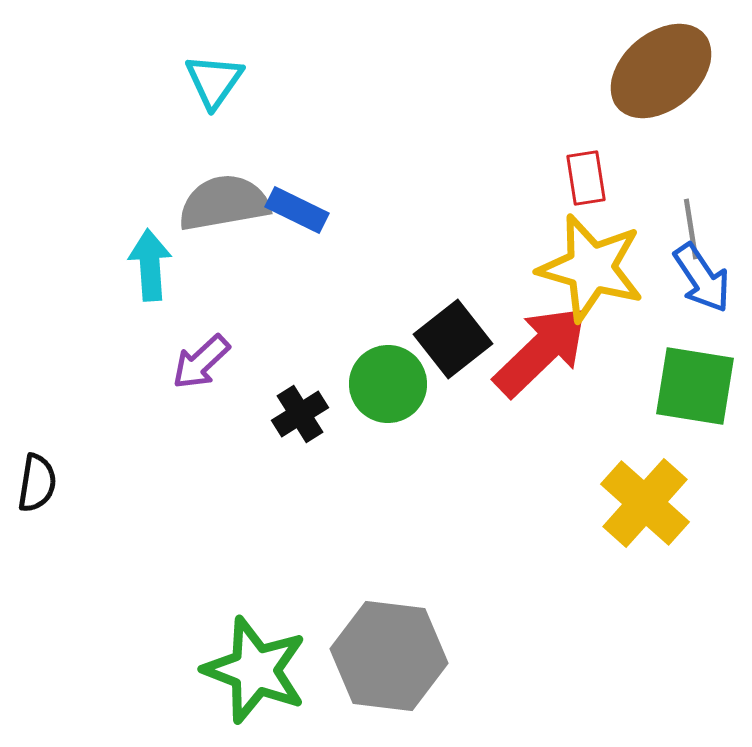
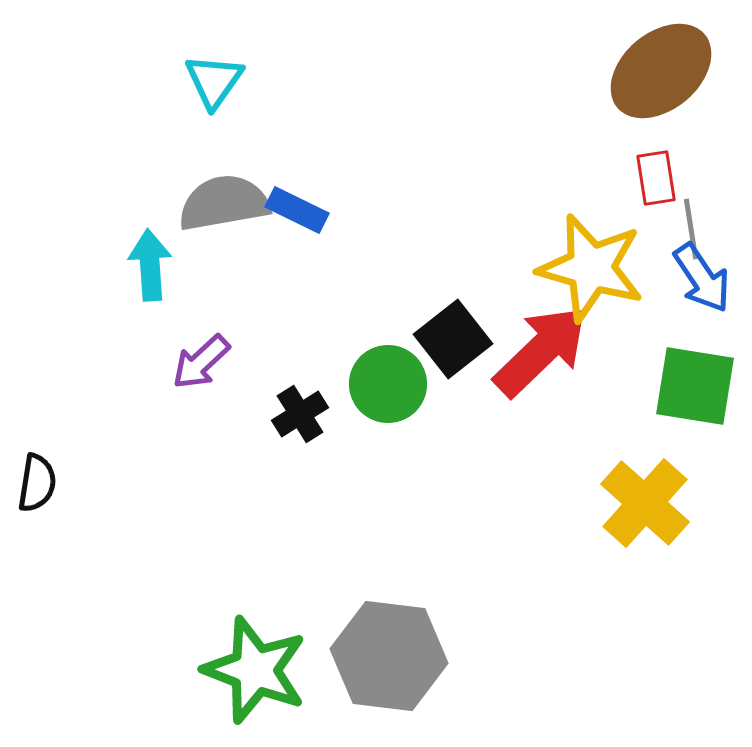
red rectangle: moved 70 px right
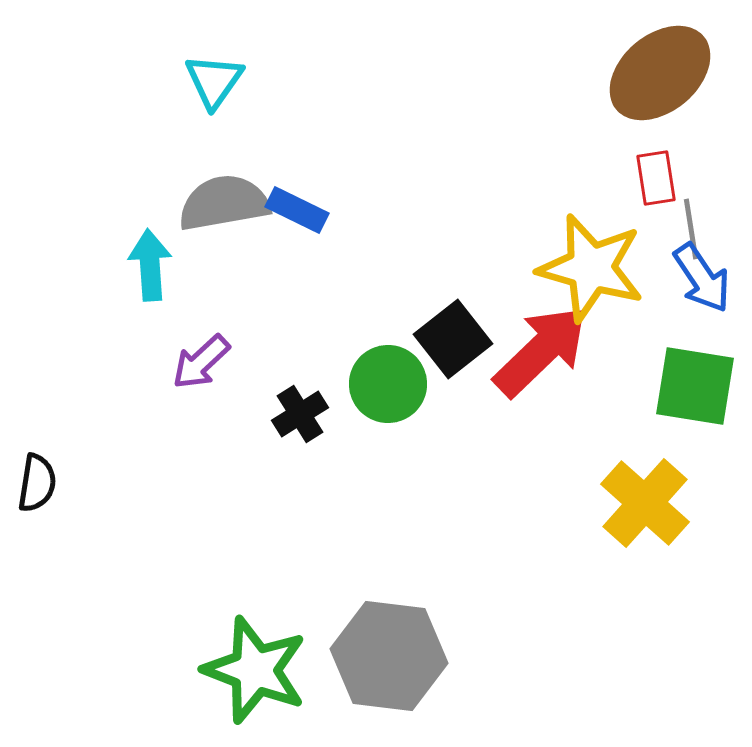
brown ellipse: moved 1 px left, 2 px down
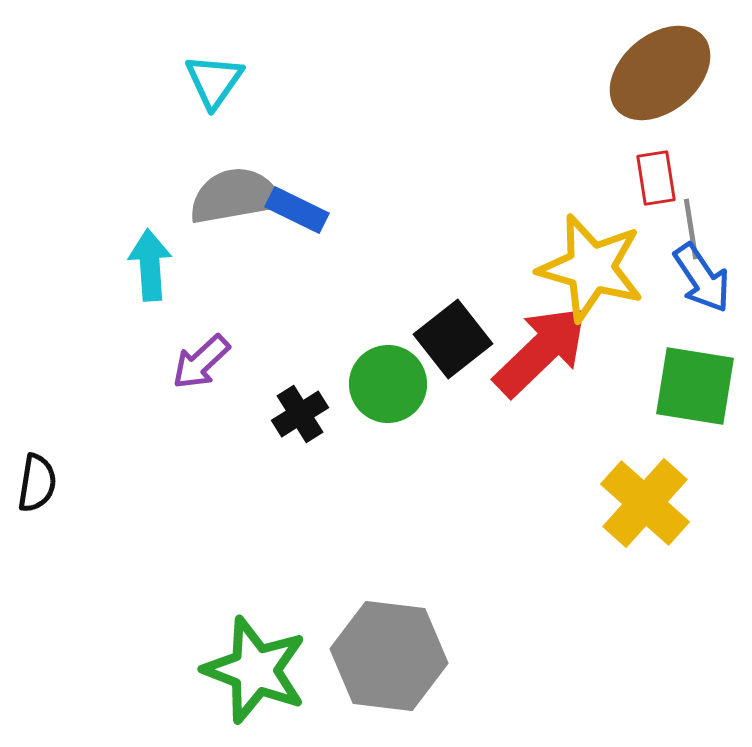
gray semicircle: moved 11 px right, 7 px up
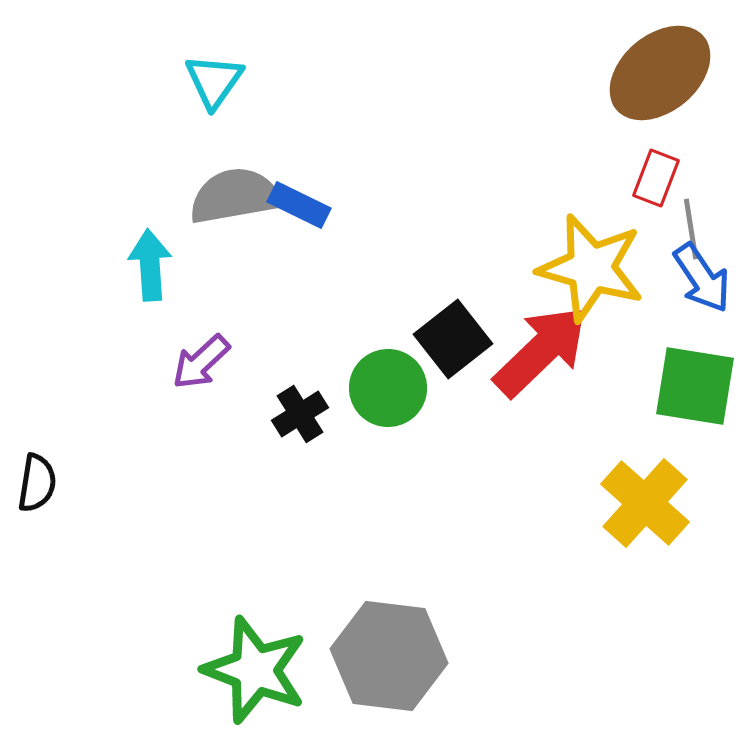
red rectangle: rotated 30 degrees clockwise
blue rectangle: moved 2 px right, 5 px up
green circle: moved 4 px down
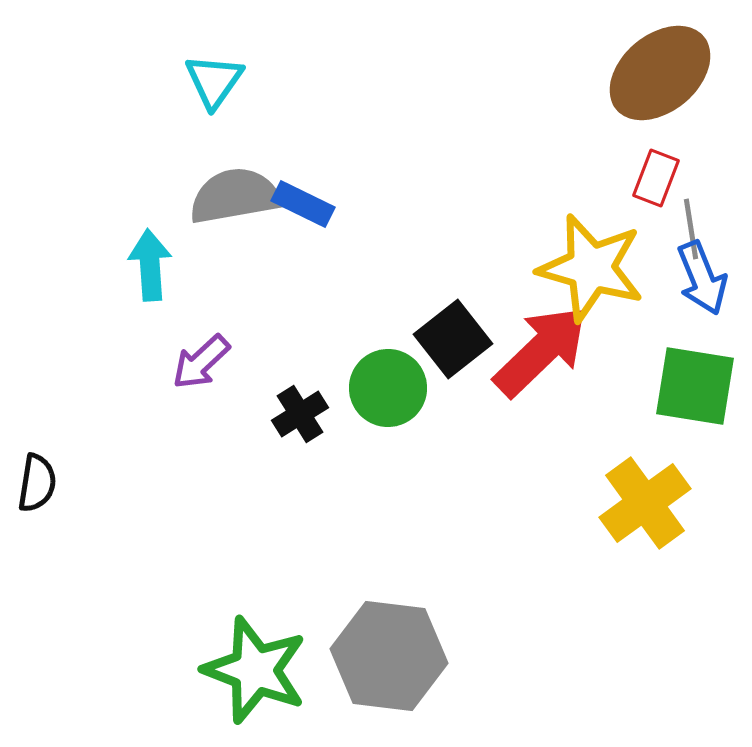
blue rectangle: moved 4 px right, 1 px up
blue arrow: rotated 12 degrees clockwise
yellow cross: rotated 12 degrees clockwise
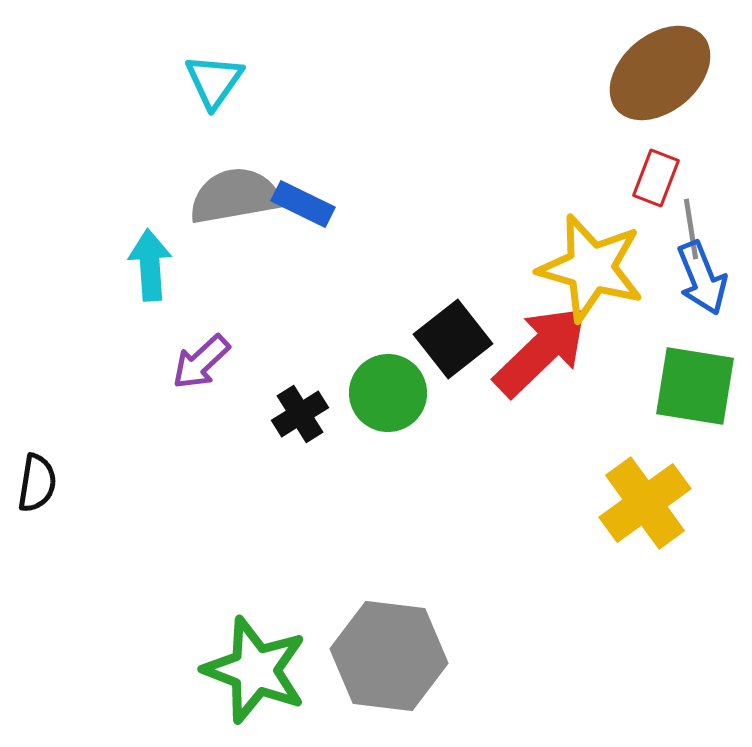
green circle: moved 5 px down
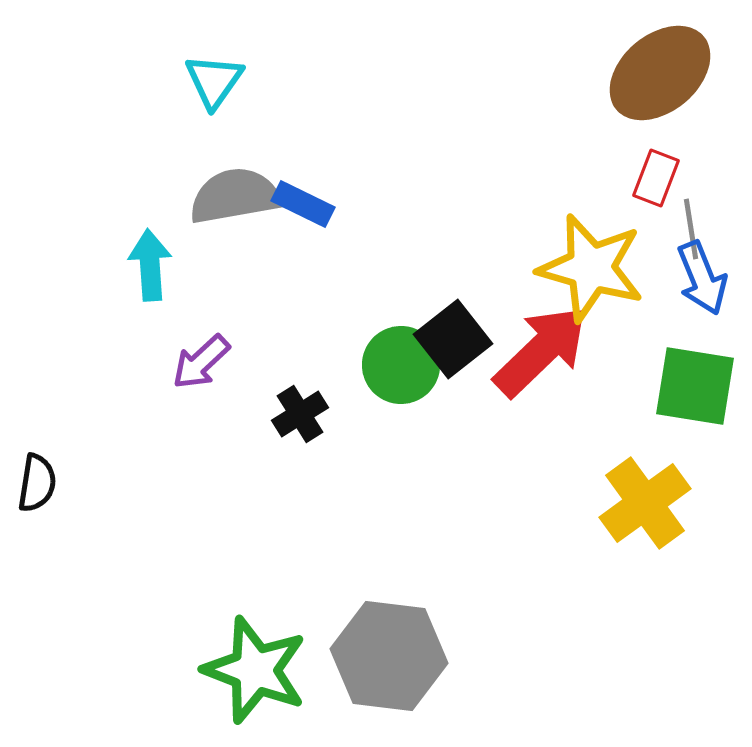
green circle: moved 13 px right, 28 px up
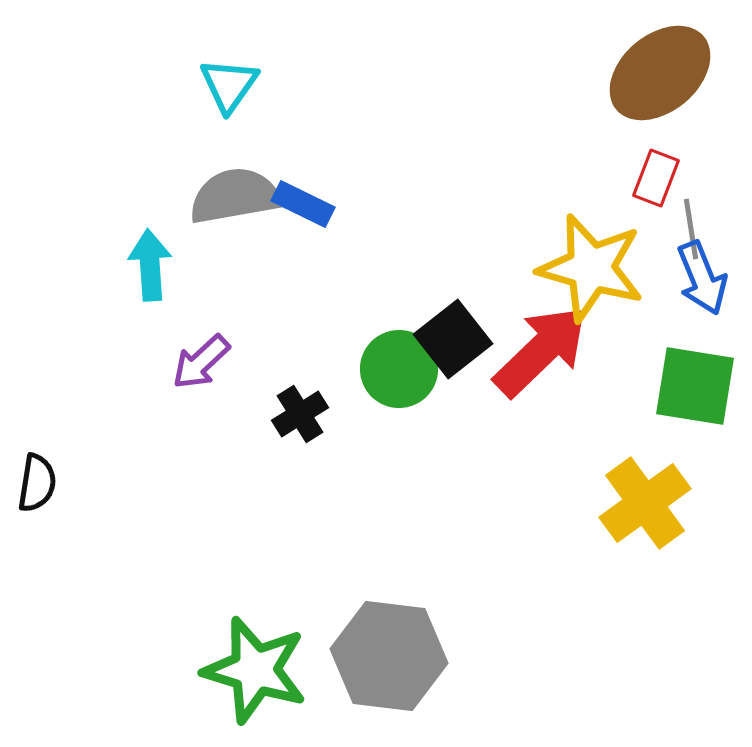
cyan triangle: moved 15 px right, 4 px down
green circle: moved 2 px left, 4 px down
green star: rotated 4 degrees counterclockwise
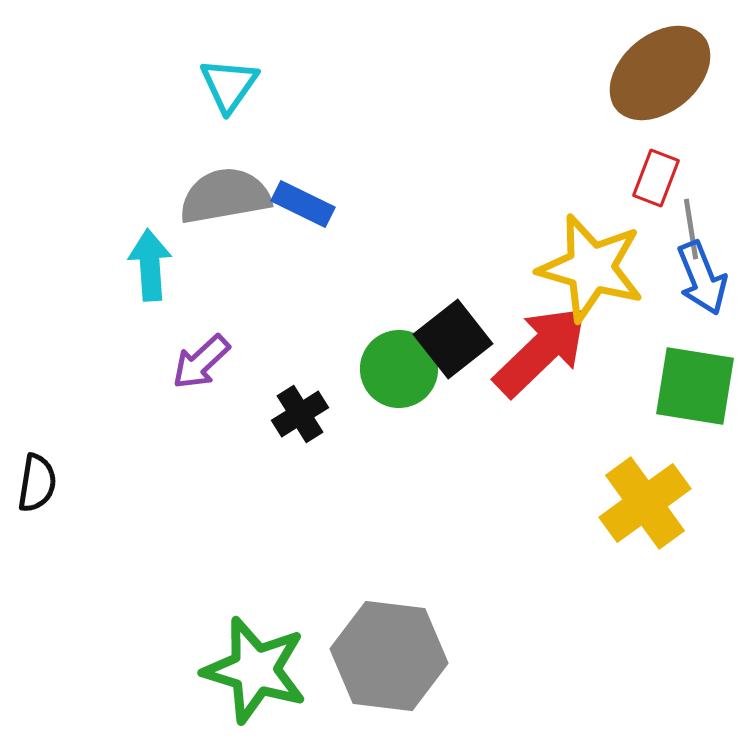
gray semicircle: moved 10 px left
